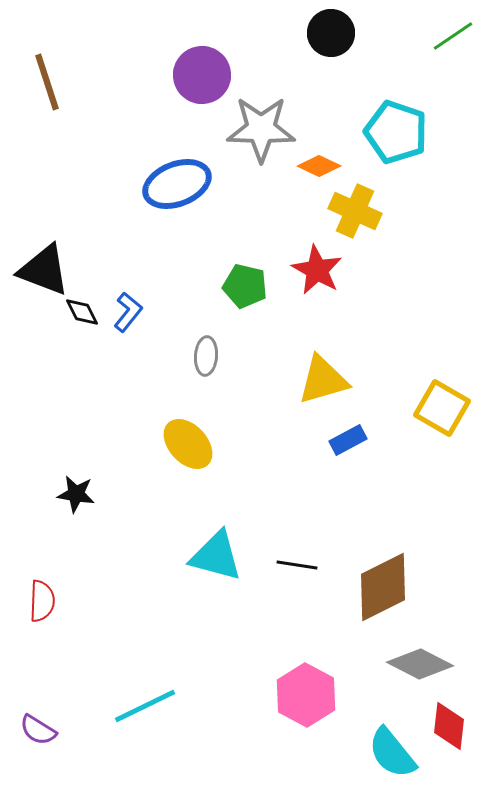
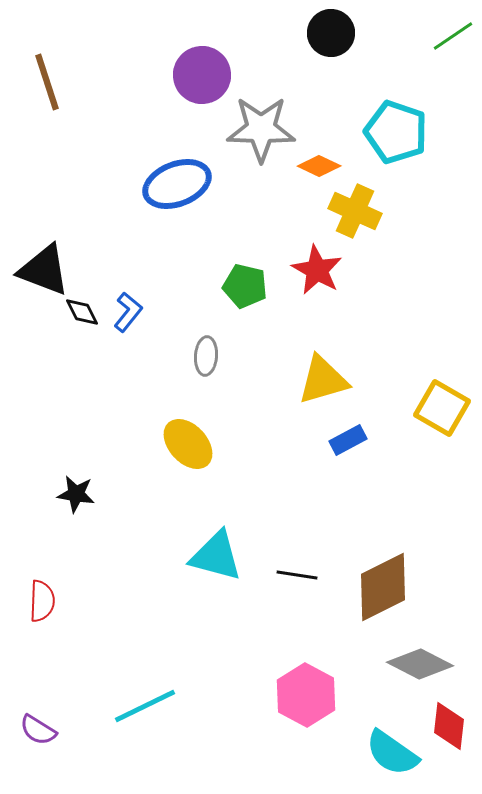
black line: moved 10 px down
cyan semicircle: rotated 16 degrees counterclockwise
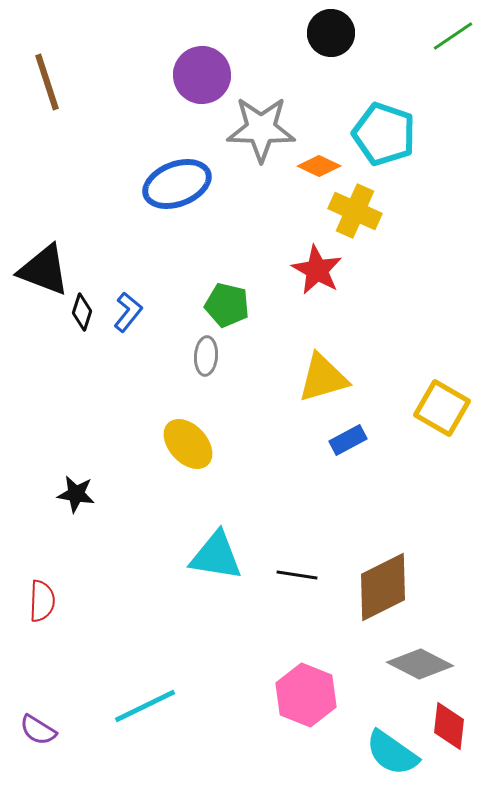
cyan pentagon: moved 12 px left, 2 px down
green pentagon: moved 18 px left, 19 px down
black diamond: rotated 45 degrees clockwise
yellow triangle: moved 2 px up
cyan triangle: rotated 6 degrees counterclockwise
pink hexagon: rotated 6 degrees counterclockwise
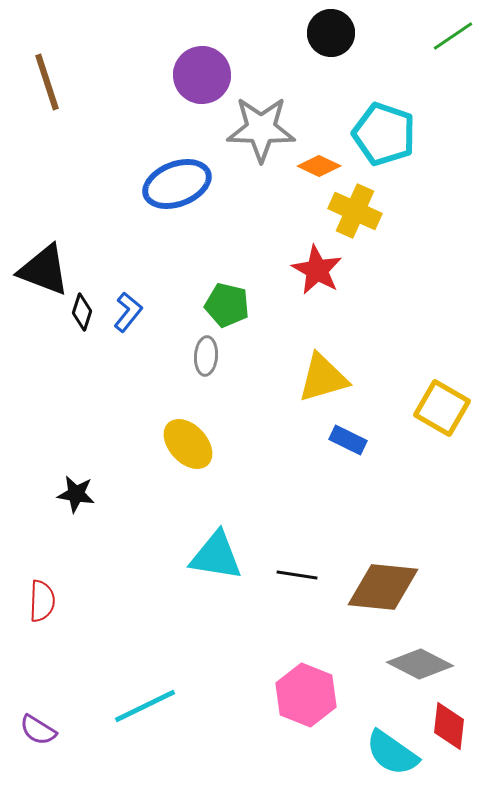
blue rectangle: rotated 54 degrees clockwise
brown diamond: rotated 32 degrees clockwise
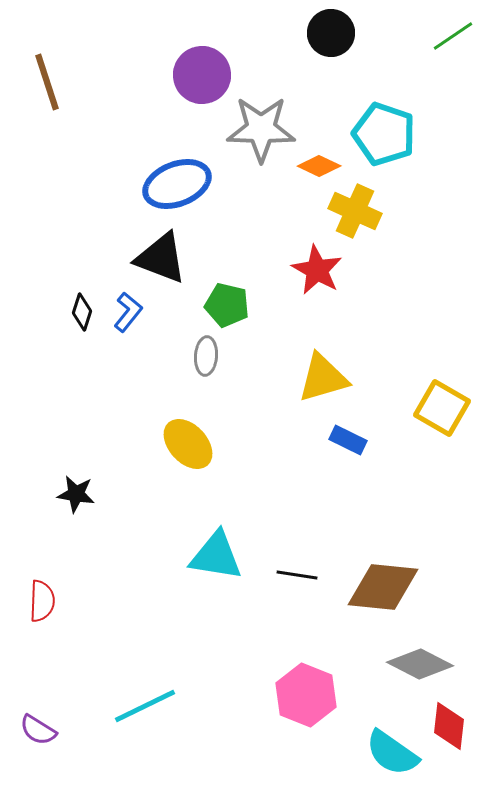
black triangle: moved 117 px right, 12 px up
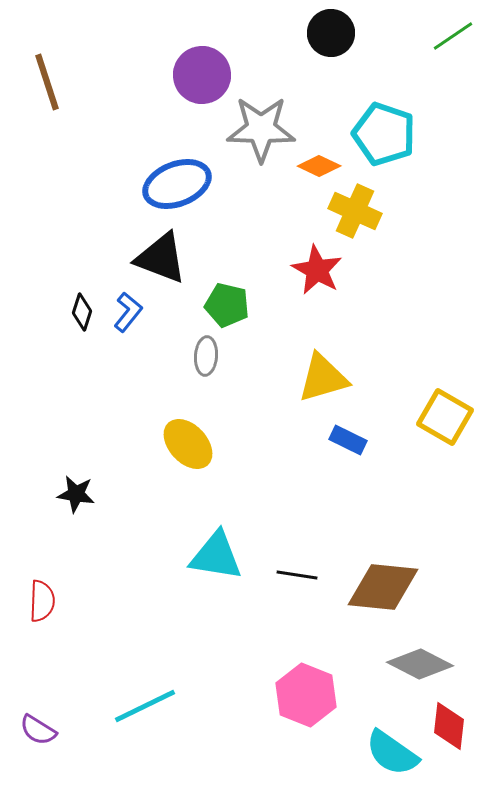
yellow square: moved 3 px right, 9 px down
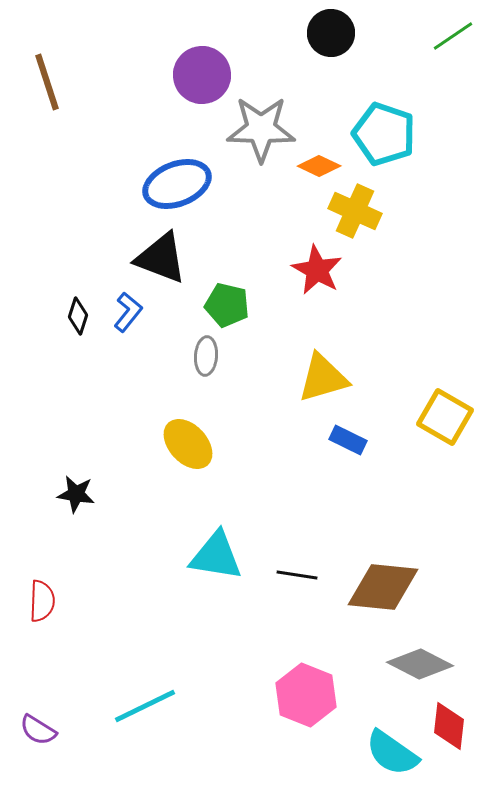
black diamond: moved 4 px left, 4 px down
